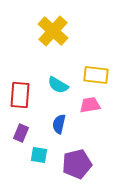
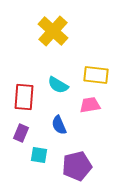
red rectangle: moved 4 px right, 2 px down
blue semicircle: moved 1 px down; rotated 36 degrees counterclockwise
purple pentagon: moved 2 px down
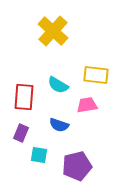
pink trapezoid: moved 3 px left
blue semicircle: rotated 48 degrees counterclockwise
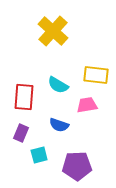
cyan square: rotated 24 degrees counterclockwise
purple pentagon: rotated 12 degrees clockwise
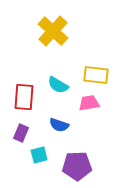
pink trapezoid: moved 2 px right, 2 px up
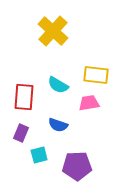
blue semicircle: moved 1 px left
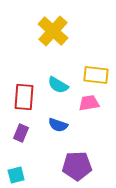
cyan square: moved 23 px left, 20 px down
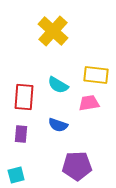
purple rectangle: moved 1 px down; rotated 18 degrees counterclockwise
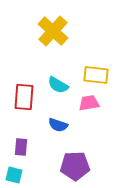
purple rectangle: moved 13 px down
purple pentagon: moved 2 px left
cyan square: moved 2 px left; rotated 30 degrees clockwise
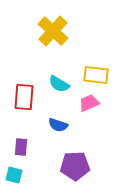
cyan semicircle: moved 1 px right, 1 px up
pink trapezoid: rotated 15 degrees counterclockwise
